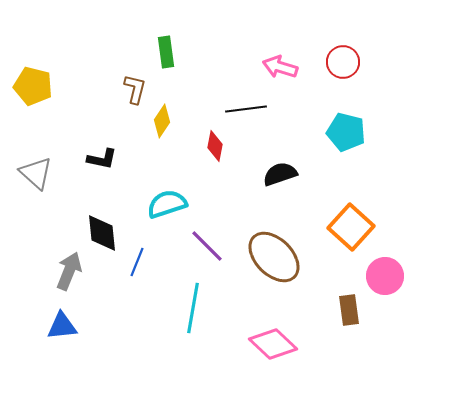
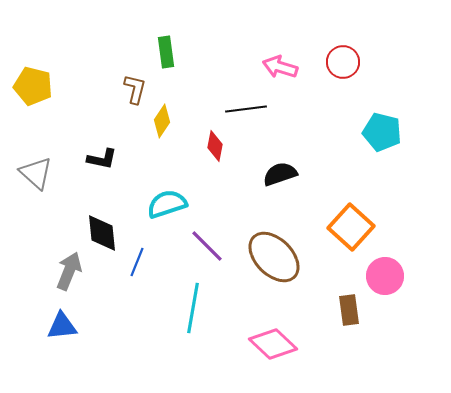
cyan pentagon: moved 36 px right
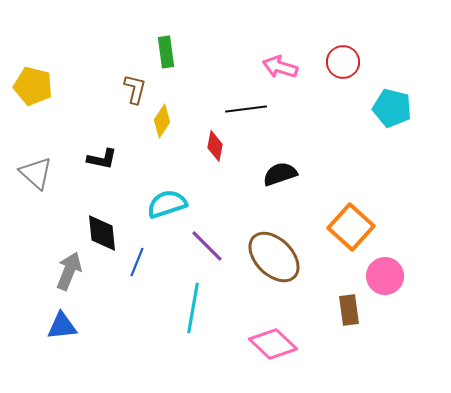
cyan pentagon: moved 10 px right, 24 px up
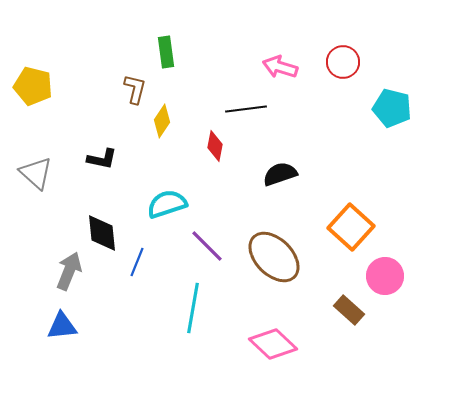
brown rectangle: rotated 40 degrees counterclockwise
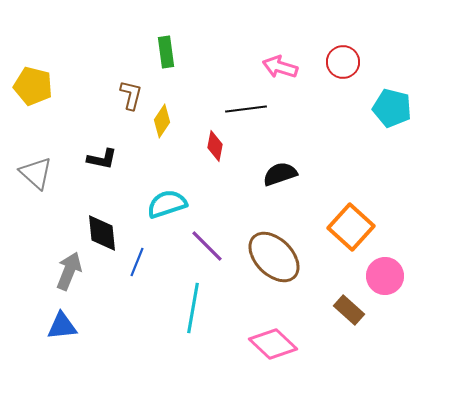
brown L-shape: moved 4 px left, 6 px down
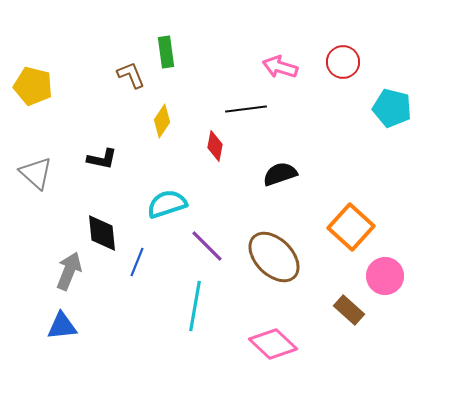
brown L-shape: moved 20 px up; rotated 36 degrees counterclockwise
cyan line: moved 2 px right, 2 px up
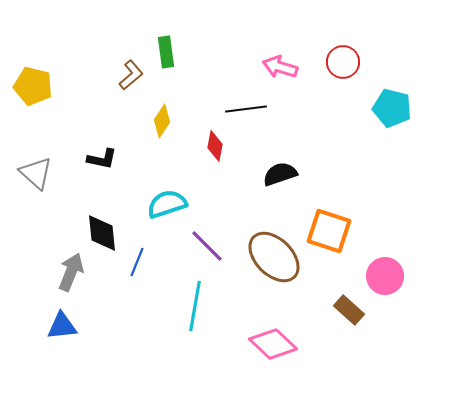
brown L-shape: rotated 72 degrees clockwise
orange square: moved 22 px left, 4 px down; rotated 24 degrees counterclockwise
gray arrow: moved 2 px right, 1 px down
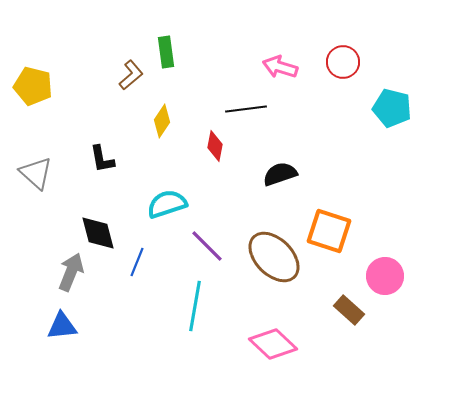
black L-shape: rotated 68 degrees clockwise
black diamond: moved 4 px left; rotated 9 degrees counterclockwise
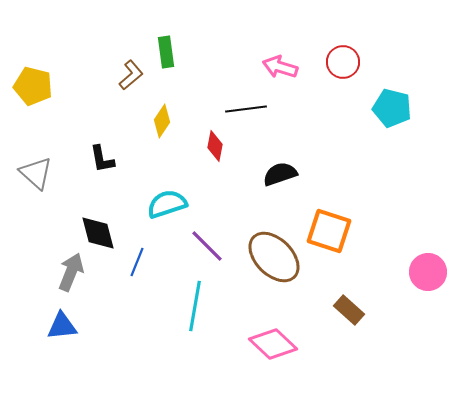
pink circle: moved 43 px right, 4 px up
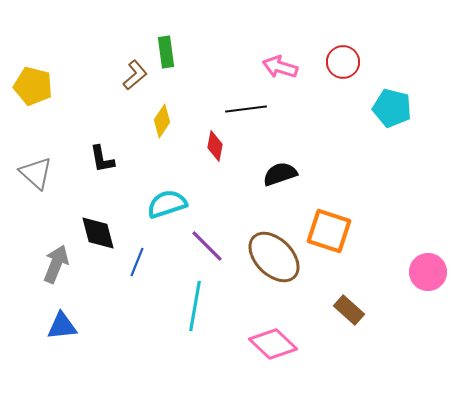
brown L-shape: moved 4 px right
gray arrow: moved 15 px left, 8 px up
